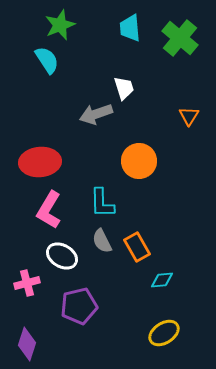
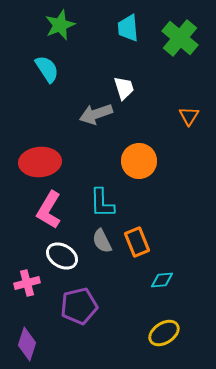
cyan trapezoid: moved 2 px left
cyan semicircle: moved 9 px down
orange rectangle: moved 5 px up; rotated 8 degrees clockwise
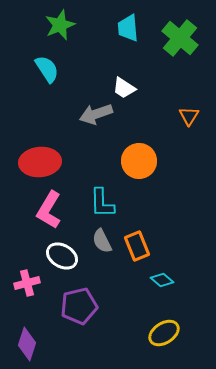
white trapezoid: rotated 140 degrees clockwise
orange rectangle: moved 4 px down
cyan diamond: rotated 45 degrees clockwise
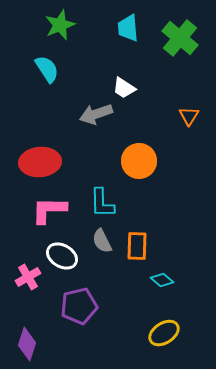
pink L-shape: rotated 60 degrees clockwise
orange rectangle: rotated 24 degrees clockwise
pink cross: moved 1 px right, 6 px up; rotated 15 degrees counterclockwise
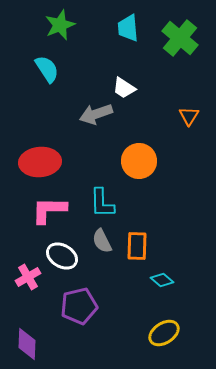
purple diamond: rotated 16 degrees counterclockwise
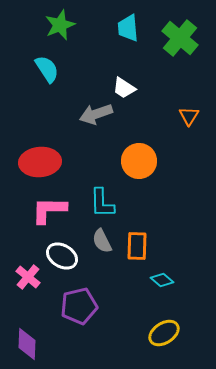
pink cross: rotated 20 degrees counterclockwise
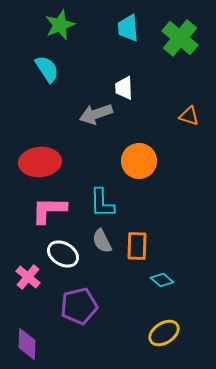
white trapezoid: rotated 55 degrees clockwise
orange triangle: rotated 45 degrees counterclockwise
white ellipse: moved 1 px right, 2 px up
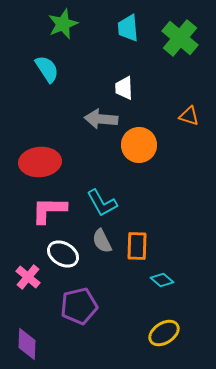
green star: moved 3 px right, 1 px up
gray arrow: moved 5 px right, 5 px down; rotated 24 degrees clockwise
orange circle: moved 16 px up
cyan L-shape: rotated 28 degrees counterclockwise
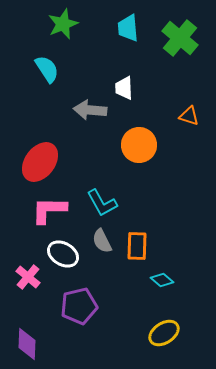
gray arrow: moved 11 px left, 9 px up
red ellipse: rotated 48 degrees counterclockwise
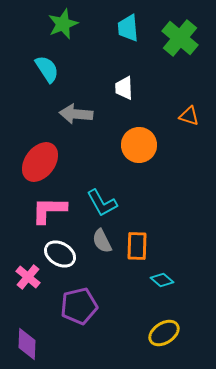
gray arrow: moved 14 px left, 4 px down
white ellipse: moved 3 px left
